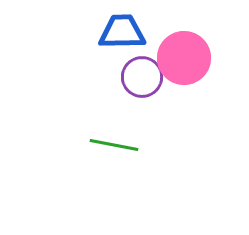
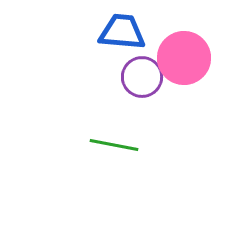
blue trapezoid: rotated 6 degrees clockwise
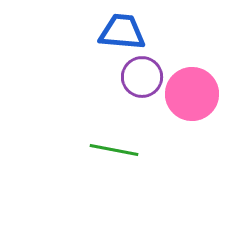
pink circle: moved 8 px right, 36 px down
green line: moved 5 px down
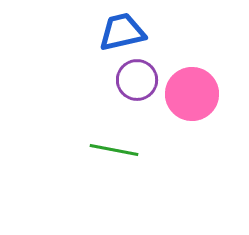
blue trapezoid: rotated 18 degrees counterclockwise
purple circle: moved 5 px left, 3 px down
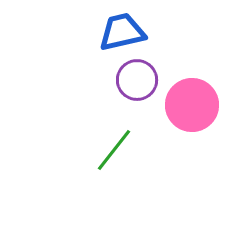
pink circle: moved 11 px down
green line: rotated 63 degrees counterclockwise
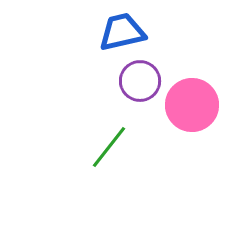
purple circle: moved 3 px right, 1 px down
green line: moved 5 px left, 3 px up
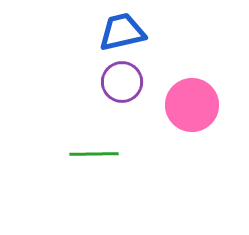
purple circle: moved 18 px left, 1 px down
green line: moved 15 px left, 7 px down; rotated 51 degrees clockwise
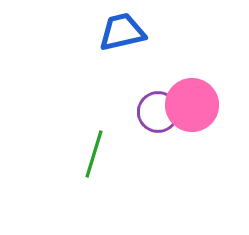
purple circle: moved 36 px right, 30 px down
green line: rotated 72 degrees counterclockwise
